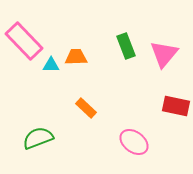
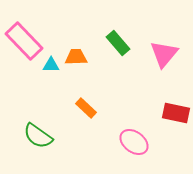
green rectangle: moved 8 px left, 3 px up; rotated 20 degrees counterclockwise
red rectangle: moved 7 px down
green semicircle: moved 2 px up; rotated 124 degrees counterclockwise
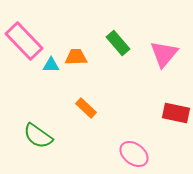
pink ellipse: moved 12 px down
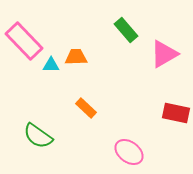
green rectangle: moved 8 px right, 13 px up
pink triangle: rotated 20 degrees clockwise
pink ellipse: moved 5 px left, 2 px up
